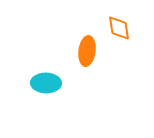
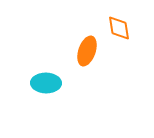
orange ellipse: rotated 12 degrees clockwise
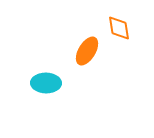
orange ellipse: rotated 12 degrees clockwise
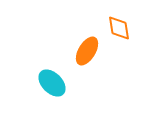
cyan ellipse: moved 6 px right; rotated 44 degrees clockwise
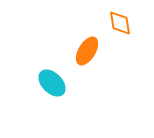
orange diamond: moved 1 px right, 5 px up
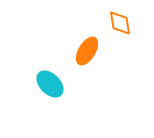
cyan ellipse: moved 2 px left, 1 px down
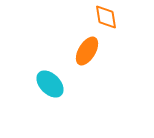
orange diamond: moved 14 px left, 6 px up
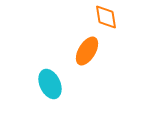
cyan ellipse: rotated 20 degrees clockwise
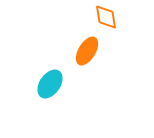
cyan ellipse: rotated 60 degrees clockwise
